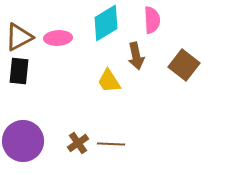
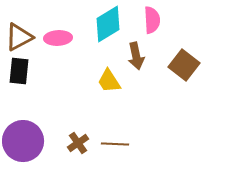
cyan diamond: moved 2 px right, 1 px down
brown line: moved 4 px right
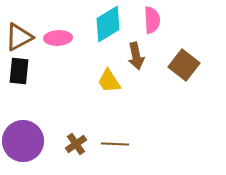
brown cross: moved 2 px left, 1 px down
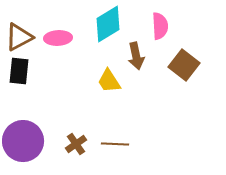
pink semicircle: moved 8 px right, 6 px down
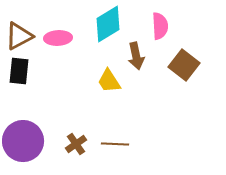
brown triangle: moved 1 px up
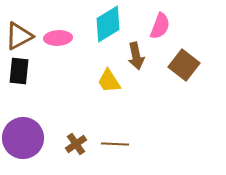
pink semicircle: rotated 24 degrees clockwise
purple circle: moved 3 px up
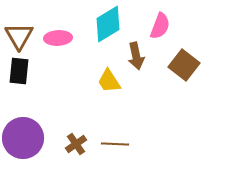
brown triangle: rotated 32 degrees counterclockwise
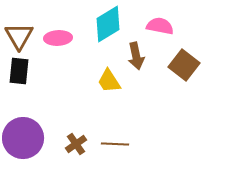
pink semicircle: rotated 100 degrees counterclockwise
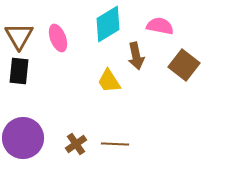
pink ellipse: rotated 72 degrees clockwise
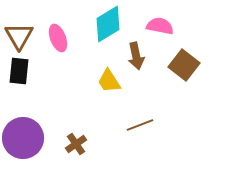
brown line: moved 25 px right, 19 px up; rotated 24 degrees counterclockwise
